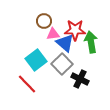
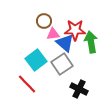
gray square: rotated 10 degrees clockwise
black cross: moved 1 px left, 10 px down
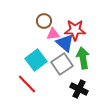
green arrow: moved 8 px left, 16 px down
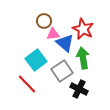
red star: moved 8 px right, 1 px up; rotated 25 degrees clockwise
gray square: moved 7 px down
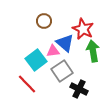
pink triangle: moved 17 px down
green arrow: moved 10 px right, 7 px up
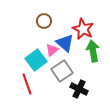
pink triangle: moved 1 px left, 1 px up; rotated 32 degrees counterclockwise
red line: rotated 25 degrees clockwise
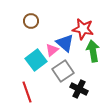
brown circle: moved 13 px left
red star: rotated 15 degrees counterclockwise
gray square: moved 1 px right
red line: moved 8 px down
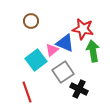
blue triangle: rotated 18 degrees counterclockwise
gray square: moved 1 px down
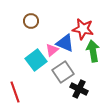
red line: moved 12 px left
